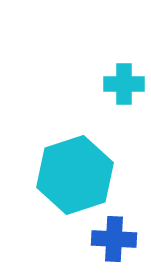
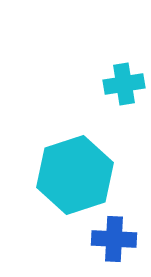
cyan cross: rotated 9 degrees counterclockwise
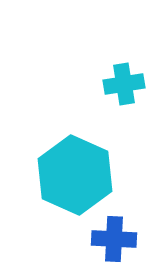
cyan hexagon: rotated 18 degrees counterclockwise
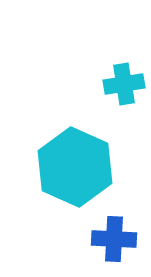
cyan hexagon: moved 8 px up
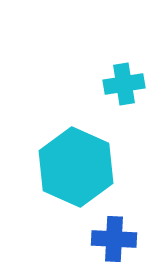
cyan hexagon: moved 1 px right
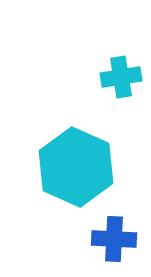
cyan cross: moved 3 px left, 7 px up
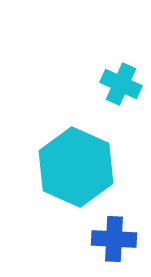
cyan cross: moved 7 px down; rotated 33 degrees clockwise
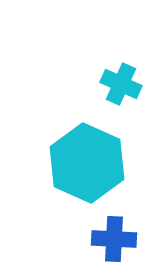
cyan hexagon: moved 11 px right, 4 px up
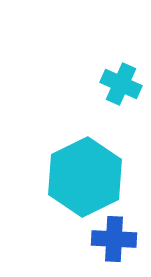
cyan hexagon: moved 2 px left, 14 px down; rotated 10 degrees clockwise
